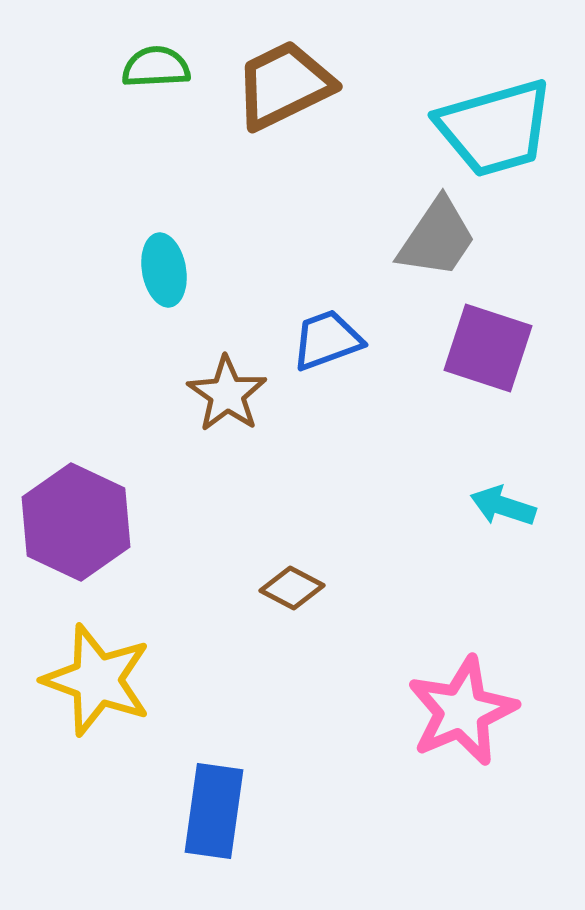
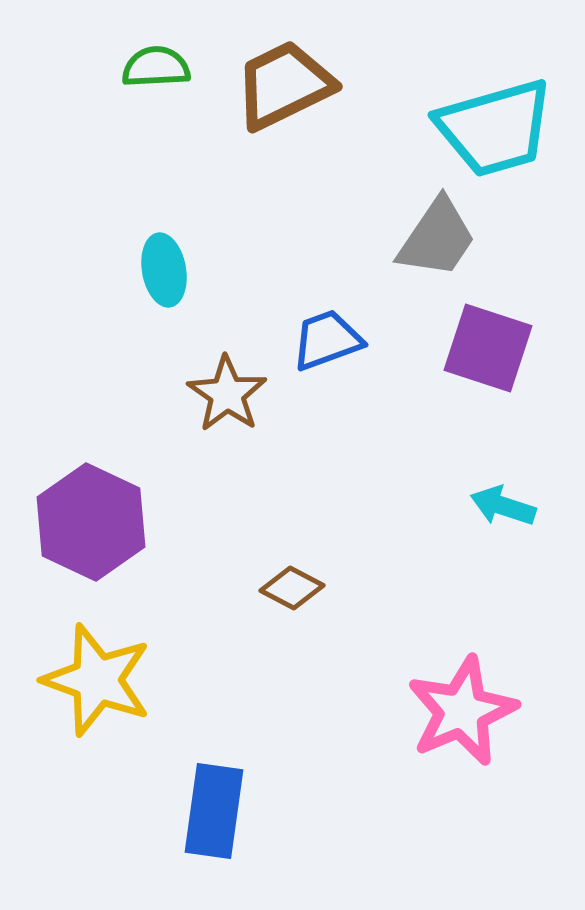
purple hexagon: moved 15 px right
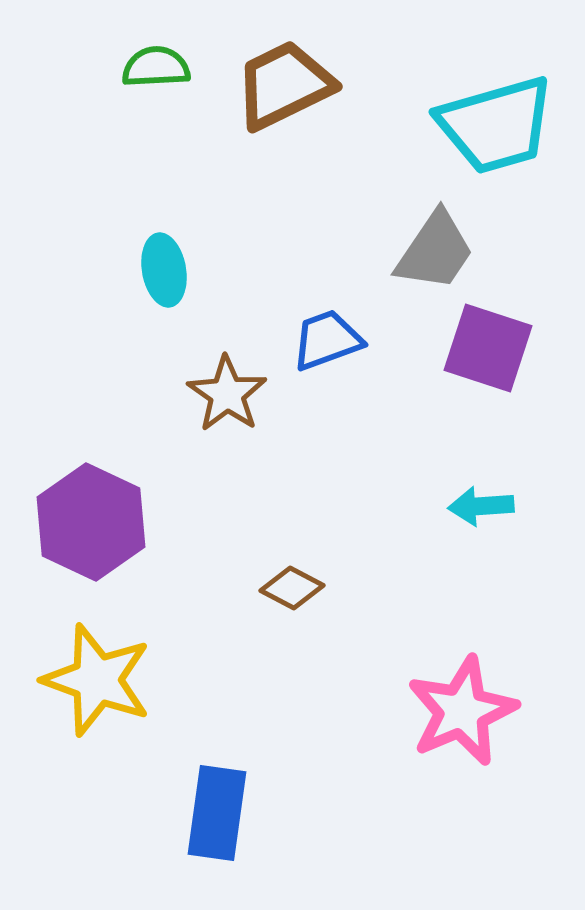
cyan trapezoid: moved 1 px right, 3 px up
gray trapezoid: moved 2 px left, 13 px down
cyan arrow: moved 22 px left; rotated 22 degrees counterclockwise
blue rectangle: moved 3 px right, 2 px down
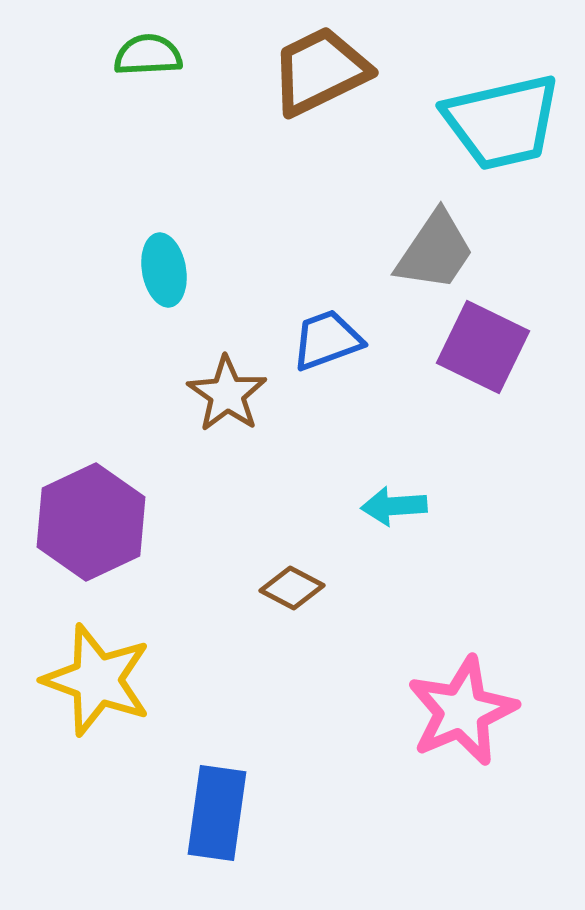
green semicircle: moved 8 px left, 12 px up
brown trapezoid: moved 36 px right, 14 px up
cyan trapezoid: moved 6 px right, 3 px up; rotated 3 degrees clockwise
purple square: moved 5 px left, 1 px up; rotated 8 degrees clockwise
cyan arrow: moved 87 px left
purple hexagon: rotated 10 degrees clockwise
